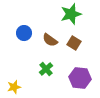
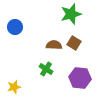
blue circle: moved 9 px left, 6 px up
brown semicircle: moved 4 px right, 5 px down; rotated 147 degrees clockwise
green cross: rotated 16 degrees counterclockwise
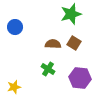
brown semicircle: moved 1 px left, 1 px up
green cross: moved 2 px right
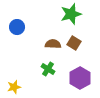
blue circle: moved 2 px right
purple hexagon: rotated 25 degrees clockwise
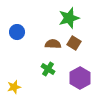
green star: moved 2 px left, 4 px down
blue circle: moved 5 px down
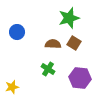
purple hexagon: rotated 25 degrees counterclockwise
yellow star: moved 2 px left
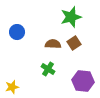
green star: moved 2 px right, 1 px up
brown square: rotated 24 degrees clockwise
purple hexagon: moved 3 px right, 3 px down
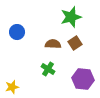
brown square: moved 1 px right
purple hexagon: moved 2 px up
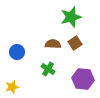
blue circle: moved 20 px down
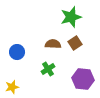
green cross: rotated 24 degrees clockwise
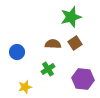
yellow star: moved 13 px right
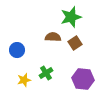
brown semicircle: moved 7 px up
blue circle: moved 2 px up
green cross: moved 2 px left, 4 px down
yellow star: moved 1 px left, 7 px up
